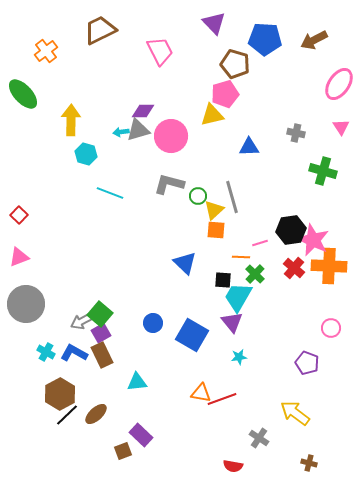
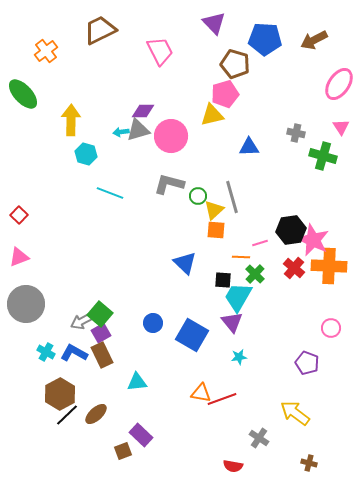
green cross at (323, 171): moved 15 px up
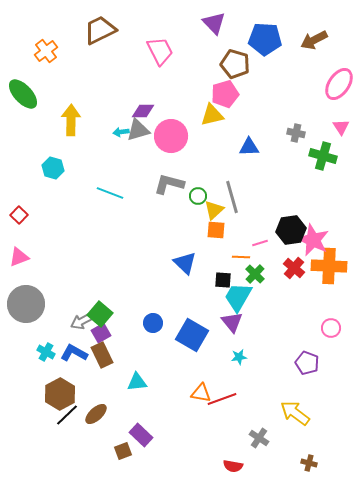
cyan hexagon at (86, 154): moved 33 px left, 14 px down
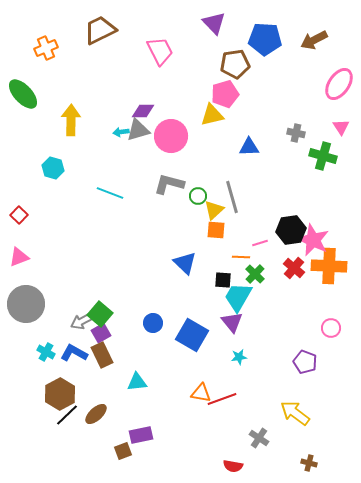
orange cross at (46, 51): moved 3 px up; rotated 15 degrees clockwise
brown pentagon at (235, 64): rotated 24 degrees counterclockwise
purple pentagon at (307, 363): moved 2 px left, 1 px up
purple rectangle at (141, 435): rotated 55 degrees counterclockwise
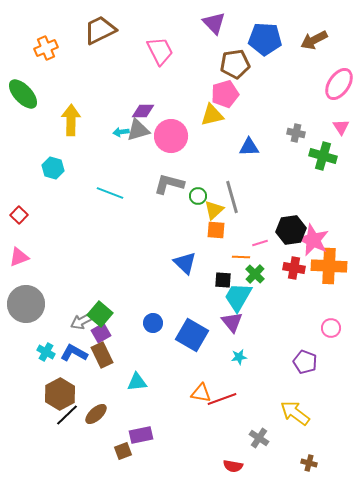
red cross at (294, 268): rotated 30 degrees counterclockwise
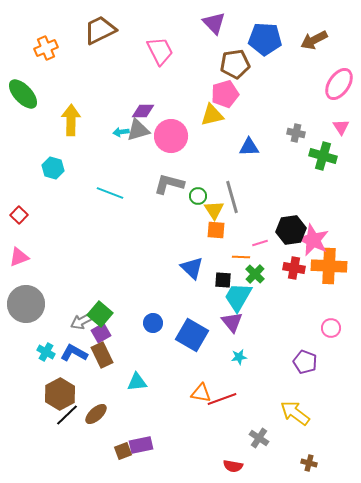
yellow triangle at (214, 210): rotated 20 degrees counterclockwise
blue triangle at (185, 263): moved 7 px right, 5 px down
purple rectangle at (141, 435): moved 10 px down
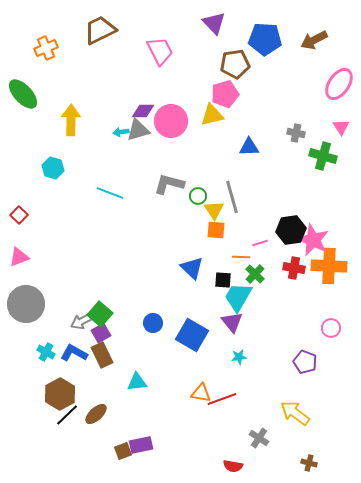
pink circle at (171, 136): moved 15 px up
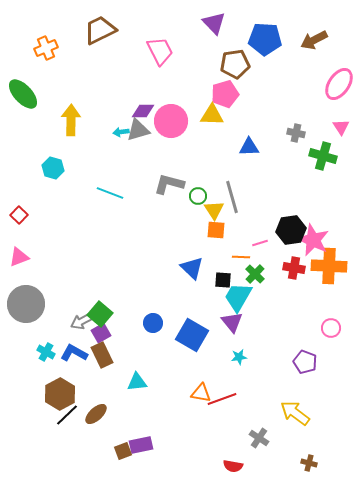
yellow triangle at (212, 115): rotated 15 degrees clockwise
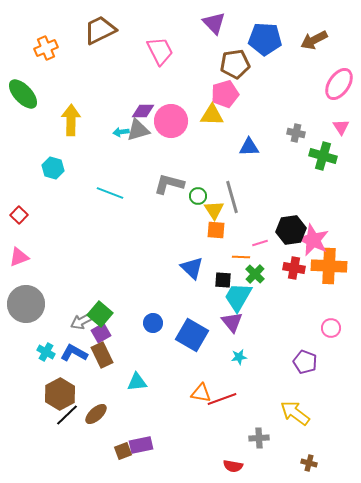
gray cross at (259, 438): rotated 36 degrees counterclockwise
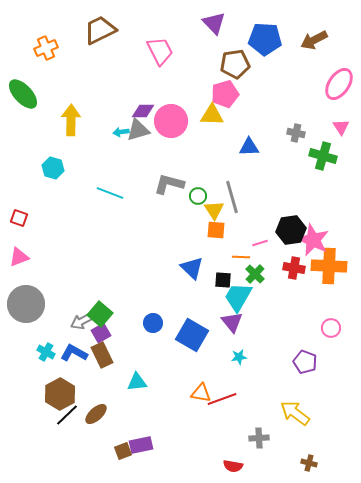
red square at (19, 215): moved 3 px down; rotated 24 degrees counterclockwise
